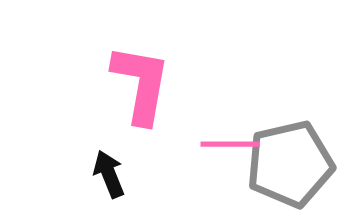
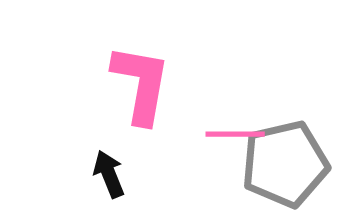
pink line: moved 5 px right, 10 px up
gray pentagon: moved 5 px left
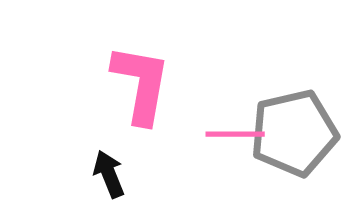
gray pentagon: moved 9 px right, 31 px up
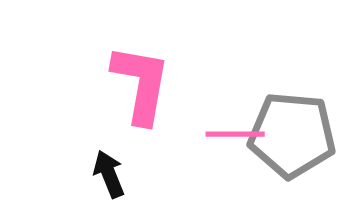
gray pentagon: moved 2 px left, 2 px down; rotated 18 degrees clockwise
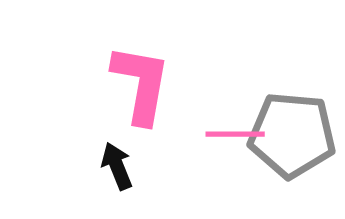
black arrow: moved 8 px right, 8 px up
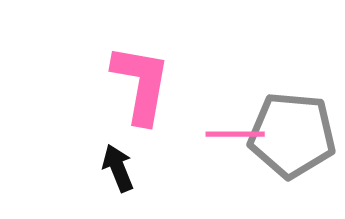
black arrow: moved 1 px right, 2 px down
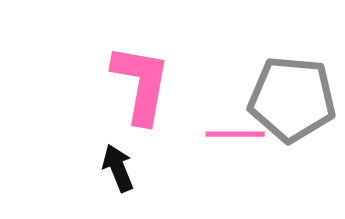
gray pentagon: moved 36 px up
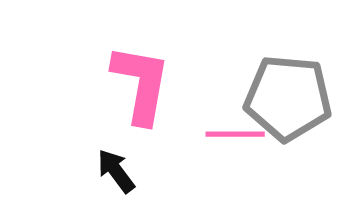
gray pentagon: moved 4 px left, 1 px up
black arrow: moved 2 px left, 3 px down; rotated 15 degrees counterclockwise
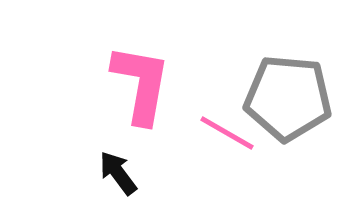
pink line: moved 8 px left, 1 px up; rotated 30 degrees clockwise
black arrow: moved 2 px right, 2 px down
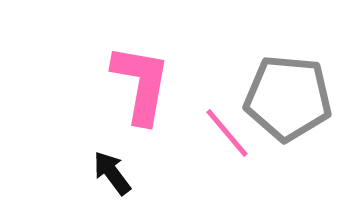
pink line: rotated 20 degrees clockwise
black arrow: moved 6 px left
